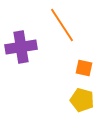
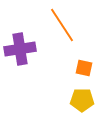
purple cross: moved 1 px left, 2 px down
yellow pentagon: rotated 15 degrees counterclockwise
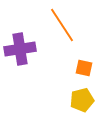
yellow pentagon: rotated 15 degrees counterclockwise
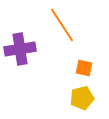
yellow pentagon: moved 2 px up
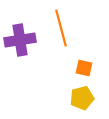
orange line: moved 1 px left, 3 px down; rotated 18 degrees clockwise
purple cross: moved 9 px up
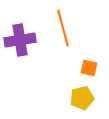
orange line: moved 2 px right
orange square: moved 5 px right
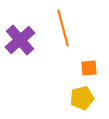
purple cross: rotated 32 degrees counterclockwise
orange square: rotated 18 degrees counterclockwise
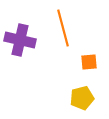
purple cross: rotated 36 degrees counterclockwise
orange square: moved 6 px up
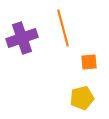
purple cross: moved 2 px right, 2 px up; rotated 32 degrees counterclockwise
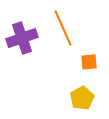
orange line: rotated 9 degrees counterclockwise
yellow pentagon: rotated 15 degrees counterclockwise
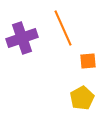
orange square: moved 1 px left, 1 px up
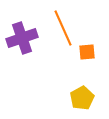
orange square: moved 1 px left, 9 px up
